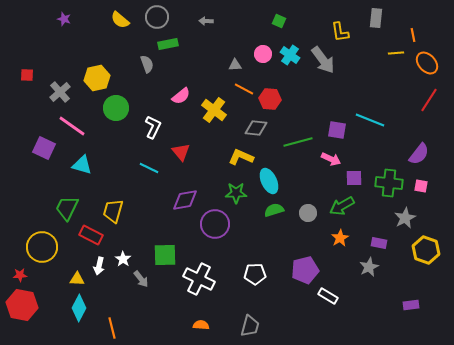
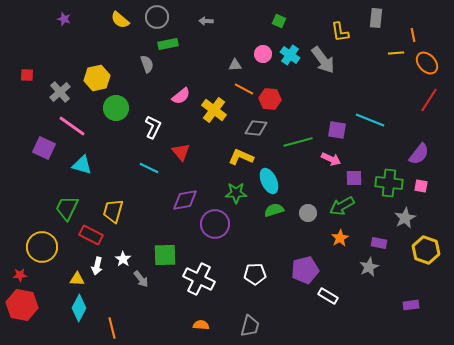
white arrow at (99, 266): moved 2 px left
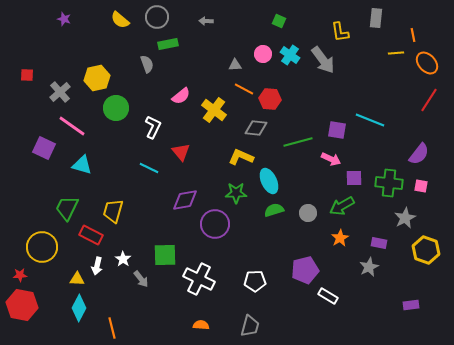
white pentagon at (255, 274): moved 7 px down
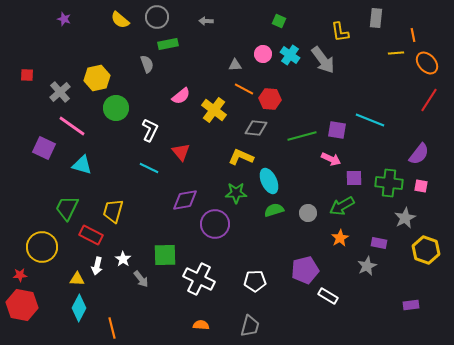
white L-shape at (153, 127): moved 3 px left, 3 px down
green line at (298, 142): moved 4 px right, 6 px up
gray star at (369, 267): moved 2 px left, 1 px up
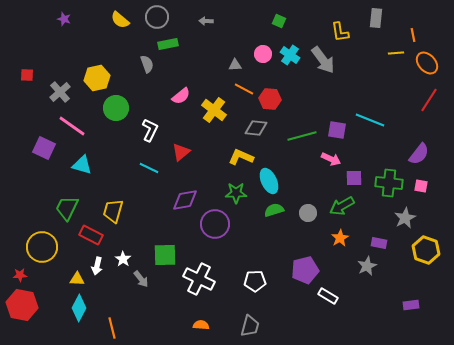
red triangle at (181, 152): rotated 30 degrees clockwise
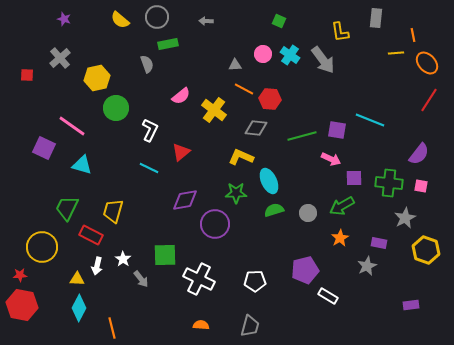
gray cross at (60, 92): moved 34 px up
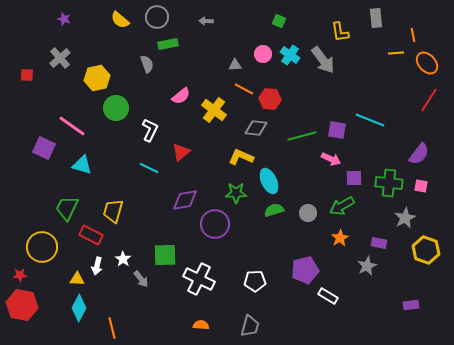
gray rectangle at (376, 18): rotated 12 degrees counterclockwise
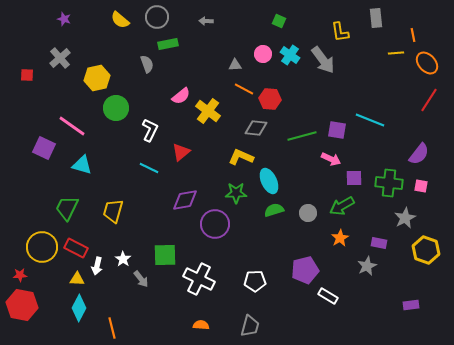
yellow cross at (214, 110): moved 6 px left, 1 px down
red rectangle at (91, 235): moved 15 px left, 13 px down
